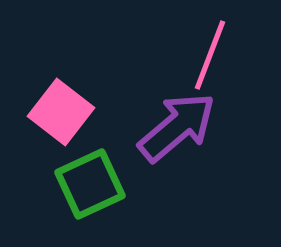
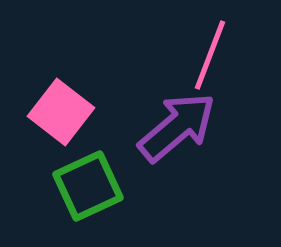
green square: moved 2 px left, 2 px down
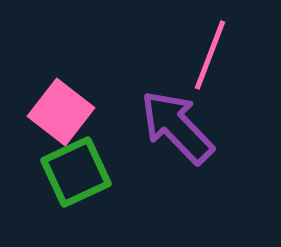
purple arrow: rotated 94 degrees counterclockwise
green square: moved 12 px left, 14 px up
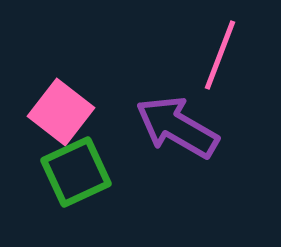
pink line: moved 10 px right
purple arrow: rotated 16 degrees counterclockwise
